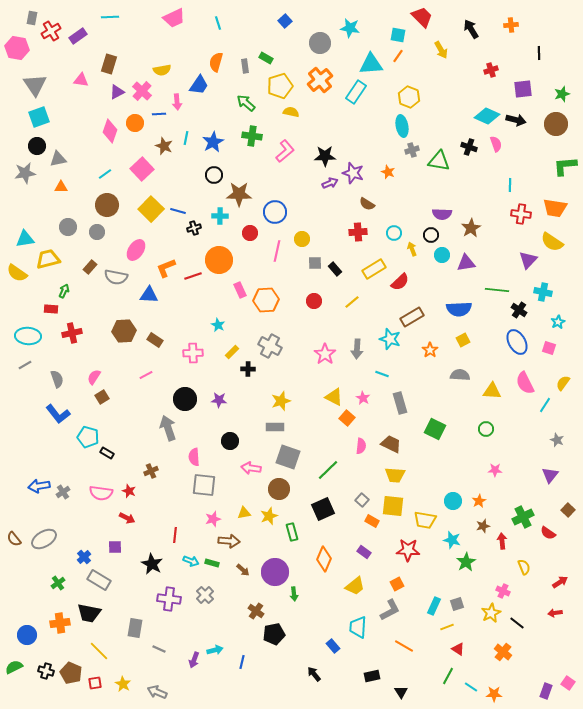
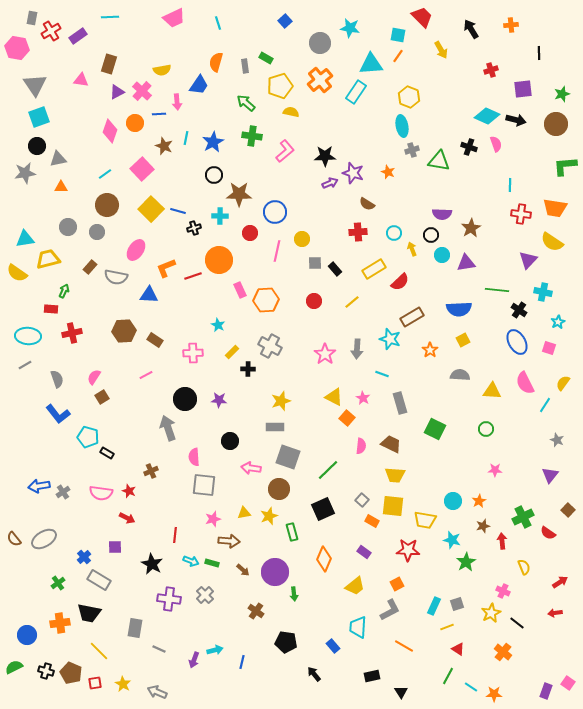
black pentagon at (274, 634): moved 12 px right, 8 px down; rotated 20 degrees clockwise
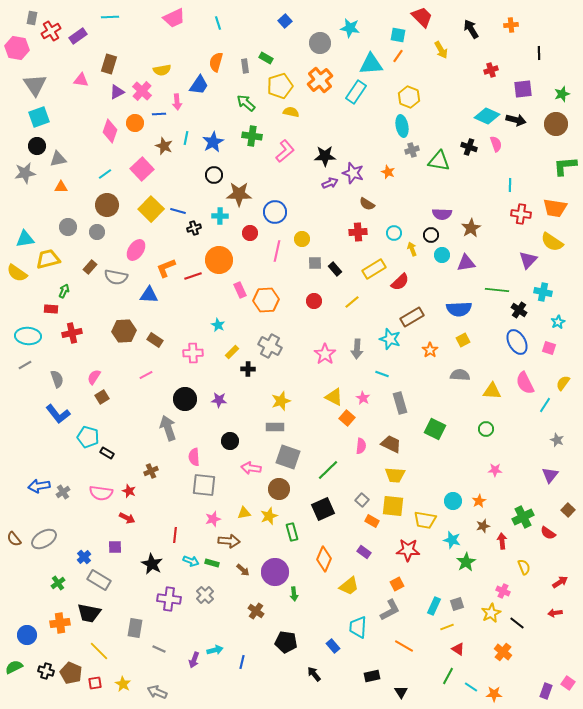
yellow trapezoid at (355, 586): moved 6 px left
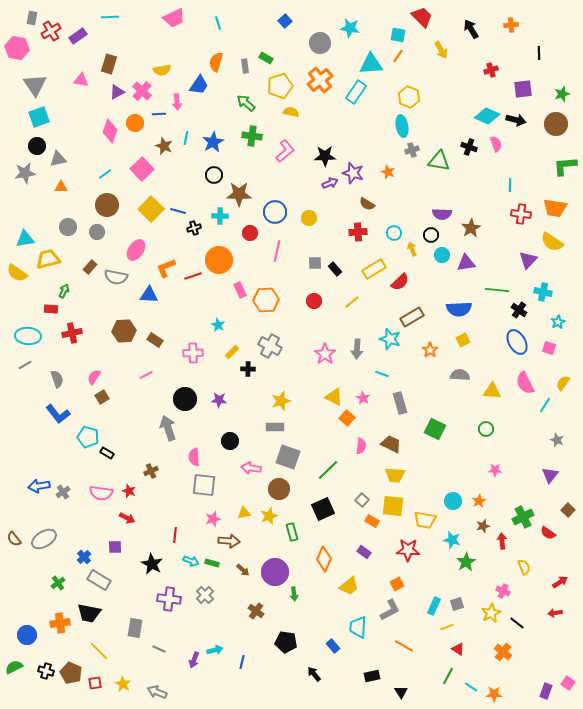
yellow circle at (302, 239): moved 7 px right, 21 px up
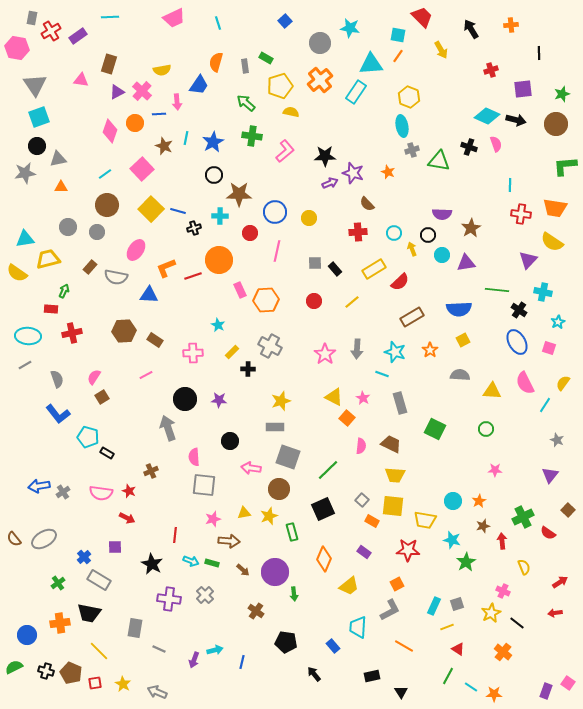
brown semicircle at (367, 204): rotated 14 degrees clockwise
black circle at (431, 235): moved 3 px left
cyan star at (390, 339): moved 5 px right, 13 px down
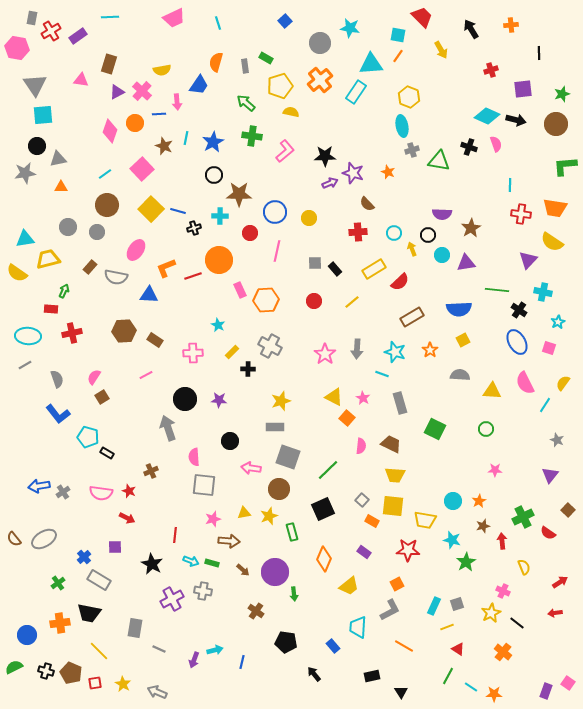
cyan square at (39, 117): moved 4 px right, 2 px up; rotated 15 degrees clockwise
gray cross at (205, 595): moved 2 px left, 4 px up; rotated 36 degrees counterclockwise
purple cross at (169, 599): moved 3 px right; rotated 35 degrees counterclockwise
